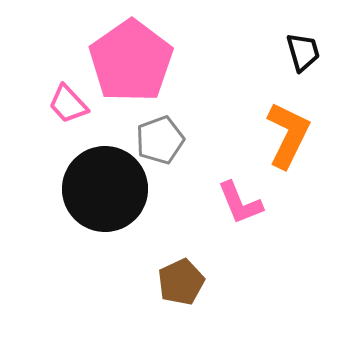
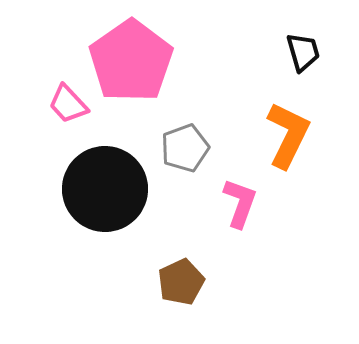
gray pentagon: moved 25 px right, 8 px down
pink L-shape: rotated 138 degrees counterclockwise
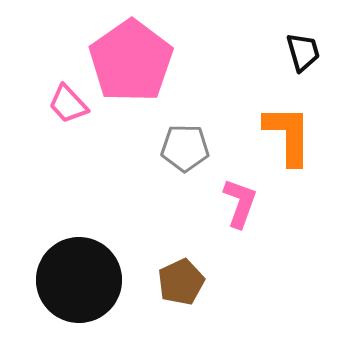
orange L-shape: rotated 26 degrees counterclockwise
gray pentagon: rotated 21 degrees clockwise
black circle: moved 26 px left, 91 px down
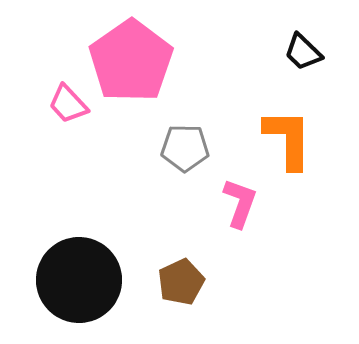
black trapezoid: rotated 150 degrees clockwise
orange L-shape: moved 4 px down
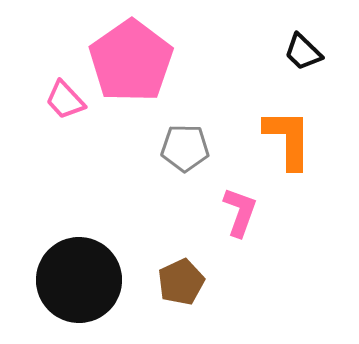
pink trapezoid: moved 3 px left, 4 px up
pink L-shape: moved 9 px down
